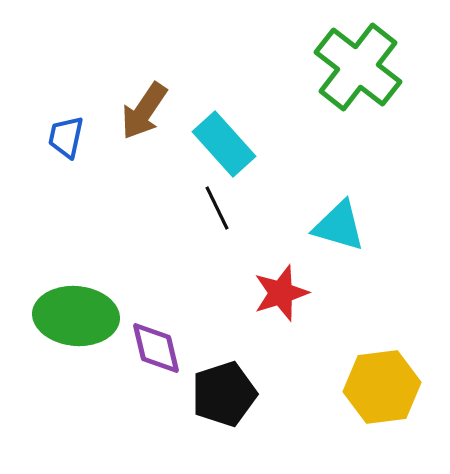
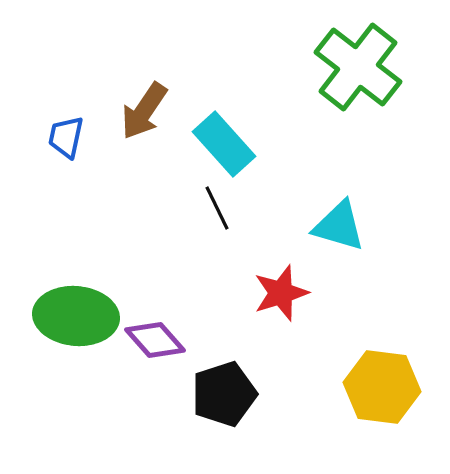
purple diamond: moved 1 px left, 8 px up; rotated 28 degrees counterclockwise
yellow hexagon: rotated 14 degrees clockwise
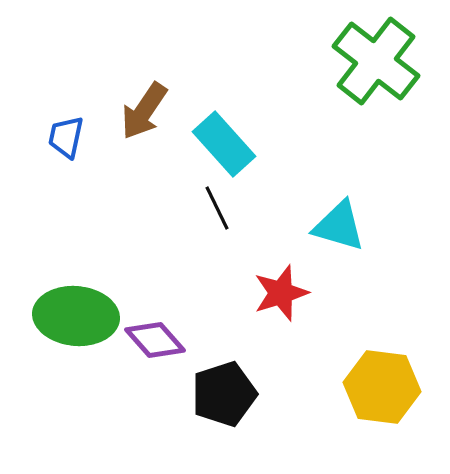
green cross: moved 18 px right, 6 px up
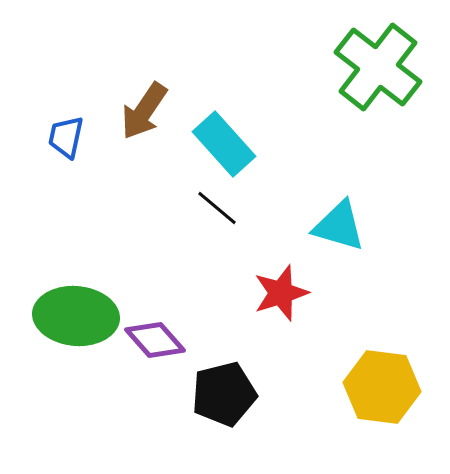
green cross: moved 2 px right, 6 px down
black line: rotated 24 degrees counterclockwise
black pentagon: rotated 4 degrees clockwise
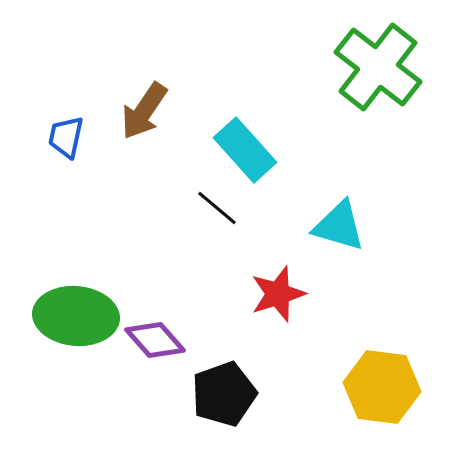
cyan rectangle: moved 21 px right, 6 px down
red star: moved 3 px left, 1 px down
black pentagon: rotated 6 degrees counterclockwise
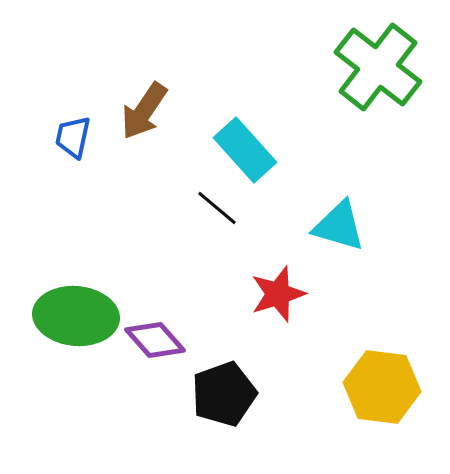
blue trapezoid: moved 7 px right
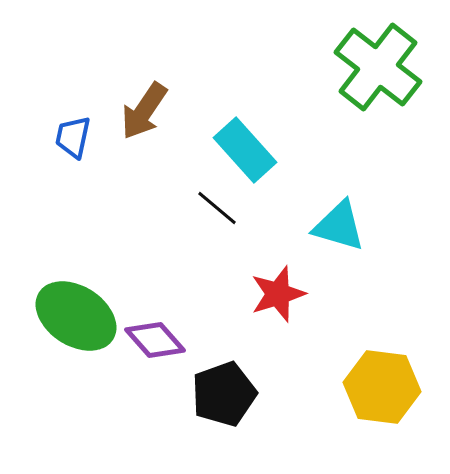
green ellipse: rotated 28 degrees clockwise
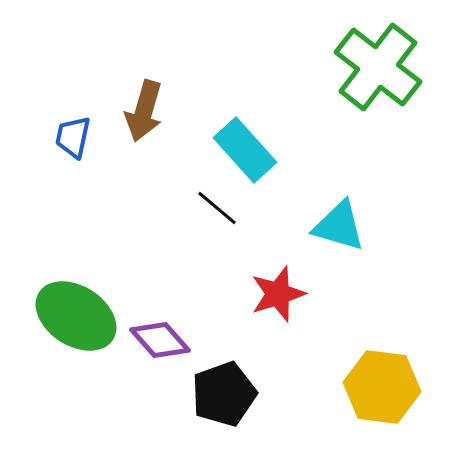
brown arrow: rotated 18 degrees counterclockwise
purple diamond: moved 5 px right
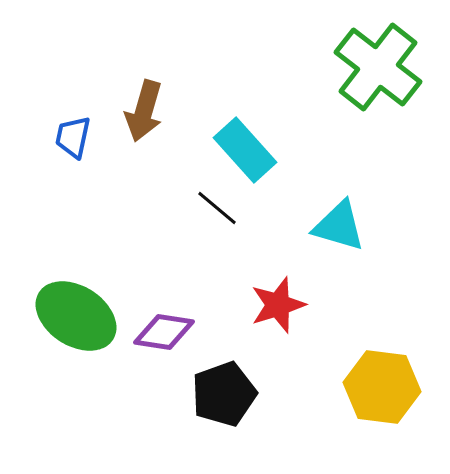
red star: moved 11 px down
purple diamond: moved 4 px right, 8 px up; rotated 40 degrees counterclockwise
